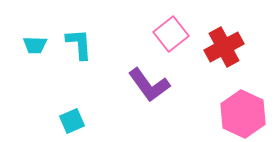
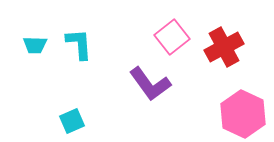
pink square: moved 1 px right, 3 px down
purple L-shape: moved 1 px right, 1 px up
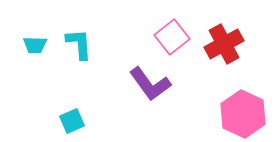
red cross: moved 3 px up
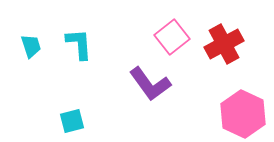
cyan trapezoid: moved 4 px left, 1 px down; rotated 110 degrees counterclockwise
cyan square: rotated 10 degrees clockwise
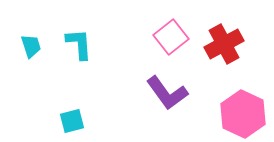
pink square: moved 1 px left
purple L-shape: moved 17 px right, 9 px down
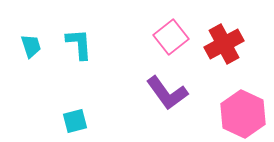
cyan square: moved 3 px right
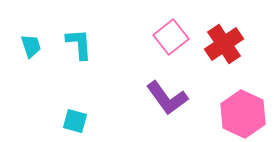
red cross: rotated 6 degrees counterclockwise
purple L-shape: moved 5 px down
cyan square: rotated 30 degrees clockwise
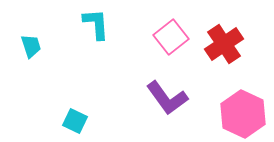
cyan L-shape: moved 17 px right, 20 px up
cyan square: rotated 10 degrees clockwise
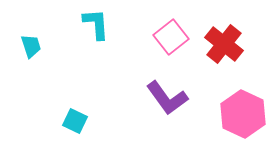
red cross: rotated 18 degrees counterclockwise
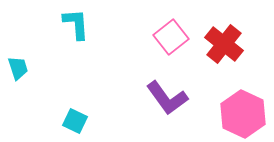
cyan L-shape: moved 20 px left
cyan trapezoid: moved 13 px left, 22 px down
